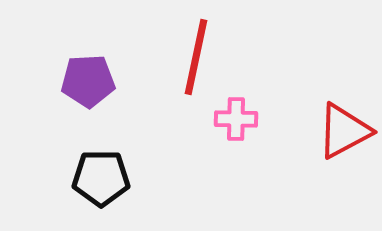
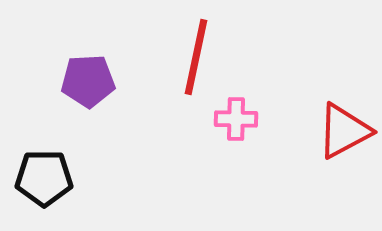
black pentagon: moved 57 px left
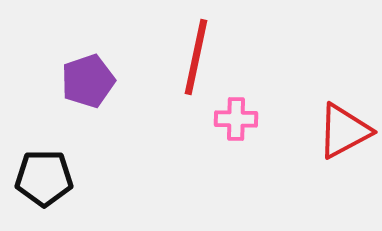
purple pentagon: rotated 16 degrees counterclockwise
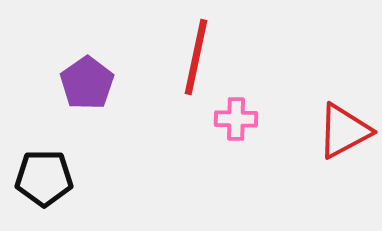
purple pentagon: moved 1 px left, 2 px down; rotated 16 degrees counterclockwise
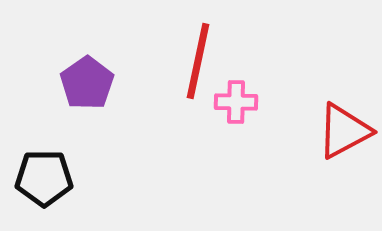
red line: moved 2 px right, 4 px down
pink cross: moved 17 px up
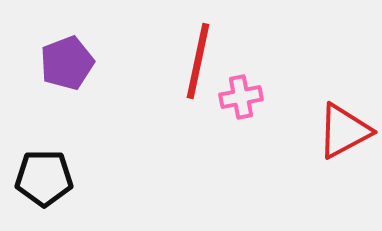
purple pentagon: moved 20 px left, 20 px up; rotated 14 degrees clockwise
pink cross: moved 5 px right, 5 px up; rotated 12 degrees counterclockwise
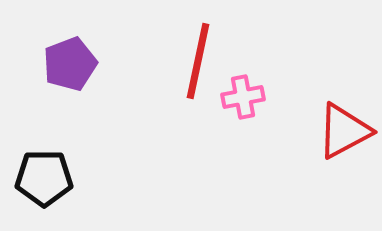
purple pentagon: moved 3 px right, 1 px down
pink cross: moved 2 px right
